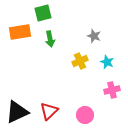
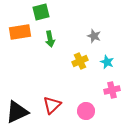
green square: moved 2 px left, 1 px up
red triangle: moved 3 px right, 6 px up
pink circle: moved 1 px right, 4 px up
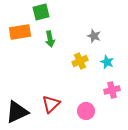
red triangle: moved 1 px left, 1 px up
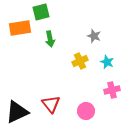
orange rectangle: moved 4 px up
red triangle: rotated 24 degrees counterclockwise
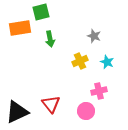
pink cross: moved 13 px left, 1 px down
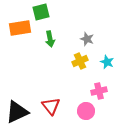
gray star: moved 7 px left, 3 px down
red triangle: moved 2 px down
